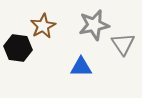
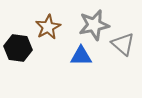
brown star: moved 5 px right, 1 px down
gray triangle: rotated 15 degrees counterclockwise
blue triangle: moved 11 px up
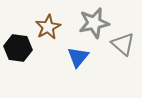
gray star: moved 2 px up
blue triangle: moved 3 px left, 1 px down; rotated 50 degrees counterclockwise
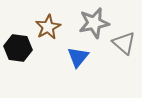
gray triangle: moved 1 px right, 1 px up
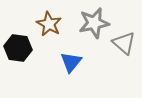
brown star: moved 1 px right, 3 px up; rotated 15 degrees counterclockwise
blue triangle: moved 7 px left, 5 px down
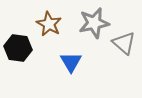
blue triangle: rotated 10 degrees counterclockwise
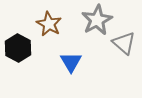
gray star: moved 3 px right, 3 px up; rotated 16 degrees counterclockwise
black hexagon: rotated 20 degrees clockwise
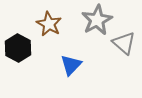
blue triangle: moved 3 px down; rotated 15 degrees clockwise
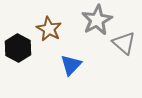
brown star: moved 5 px down
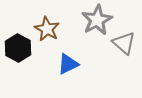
brown star: moved 2 px left
blue triangle: moved 3 px left, 1 px up; rotated 20 degrees clockwise
